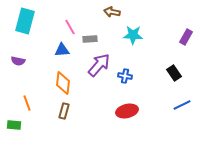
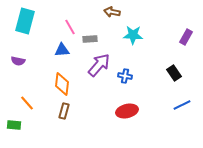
orange diamond: moved 1 px left, 1 px down
orange line: rotated 21 degrees counterclockwise
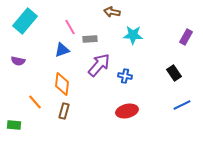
cyan rectangle: rotated 25 degrees clockwise
blue triangle: rotated 14 degrees counterclockwise
orange line: moved 8 px right, 1 px up
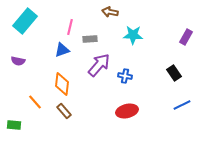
brown arrow: moved 2 px left
pink line: rotated 42 degrees clockwise
brown rectangle: rotated 56 degrees counterclockwise
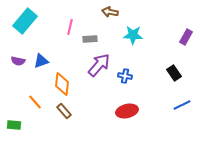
blue triangle: moved 21 px left, 11 px down
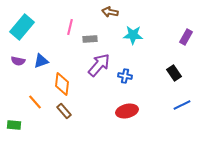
cyan rectangle: moved 3 px left, 6 px down
